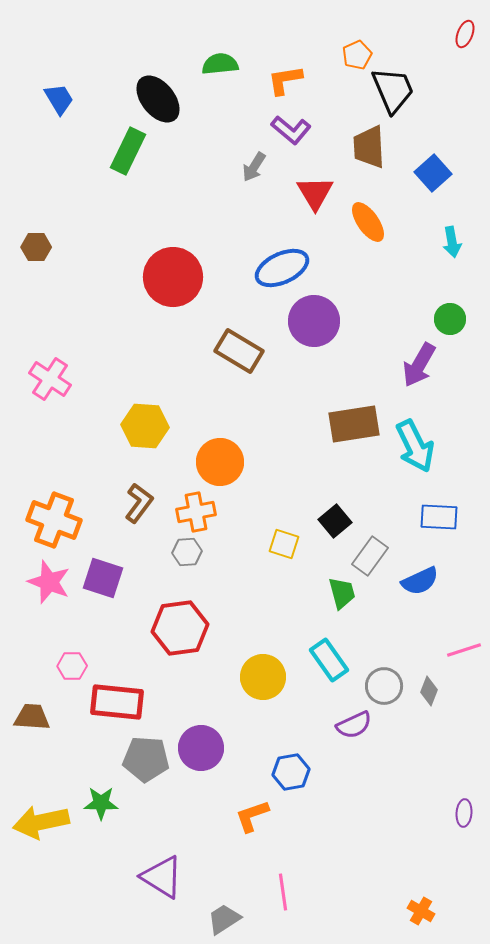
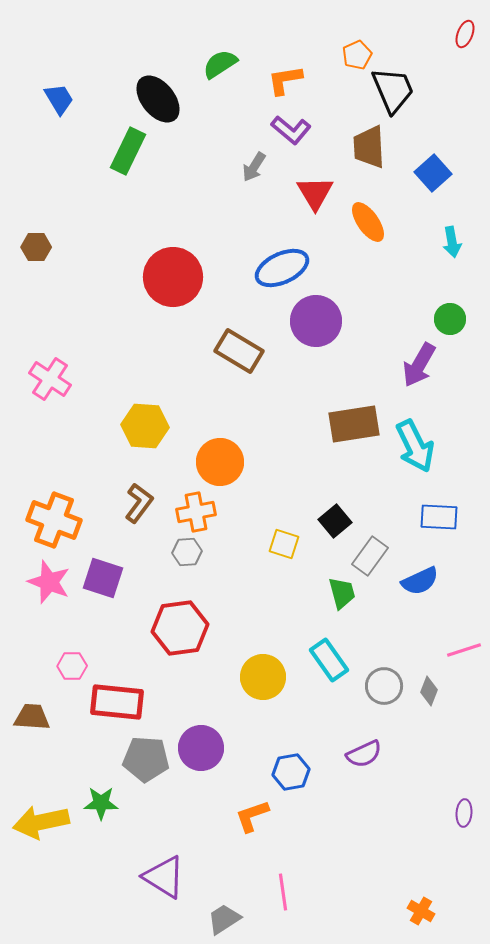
green semicircle at (220, 64): rotated 27 degrees counterclockwise
purple circle at (314, 321): moved 2 px right
purple semicircle at (354, 725): moved 10 px right, 29 px down
purple triangle at (162, 877): moved 2 px right
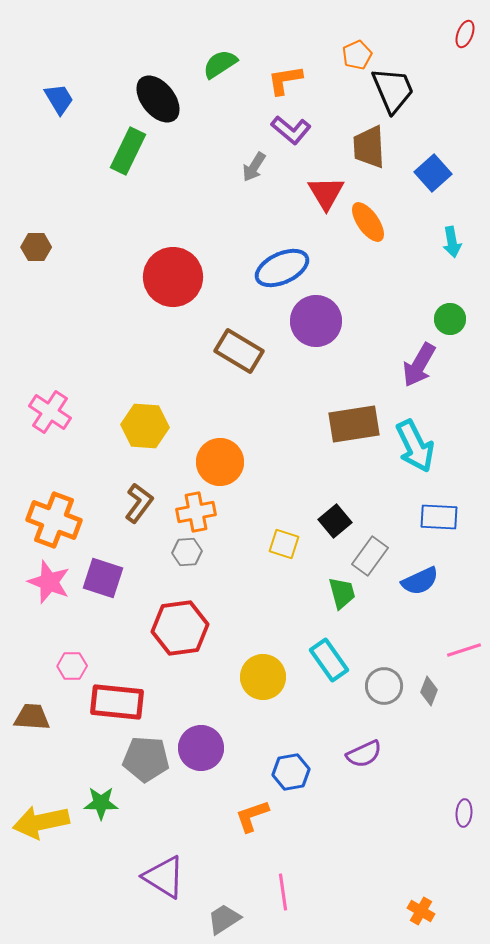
red triangle at (315, 193): moved 11 px right
pink cross at (50, 379): moved 33 px down
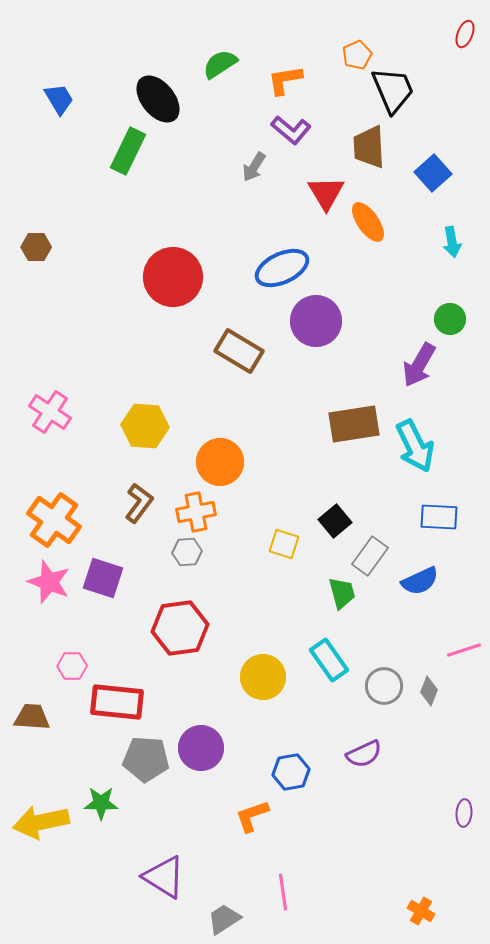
orange cross at (54, 520): rotated 14 degrees clockwise
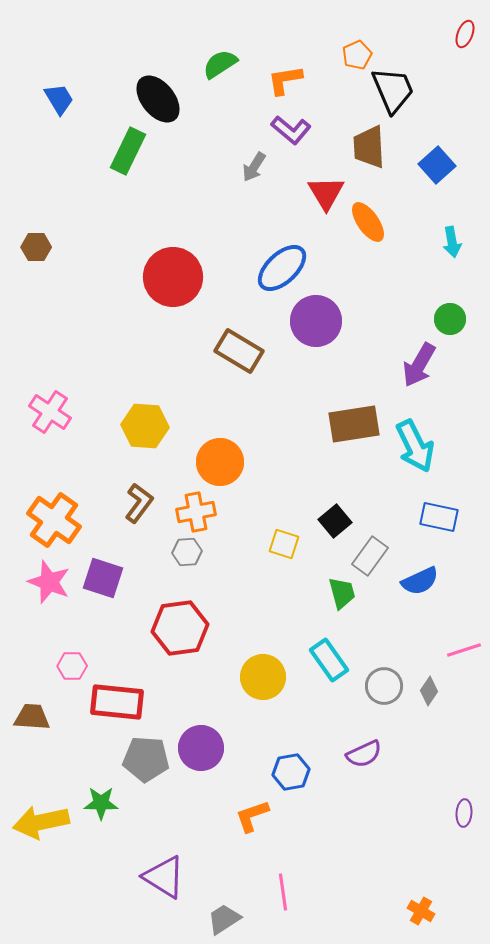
blue square at (433, 173): moved 4 px right, 8 px up
blue ellipse at (282, 268): rotated 18 degrees counterclockwise
blue rectangle at (439, 517): rotated 9 degrees clockwise
gray diamond at (429, 691): rotated 12 degrees clockwise
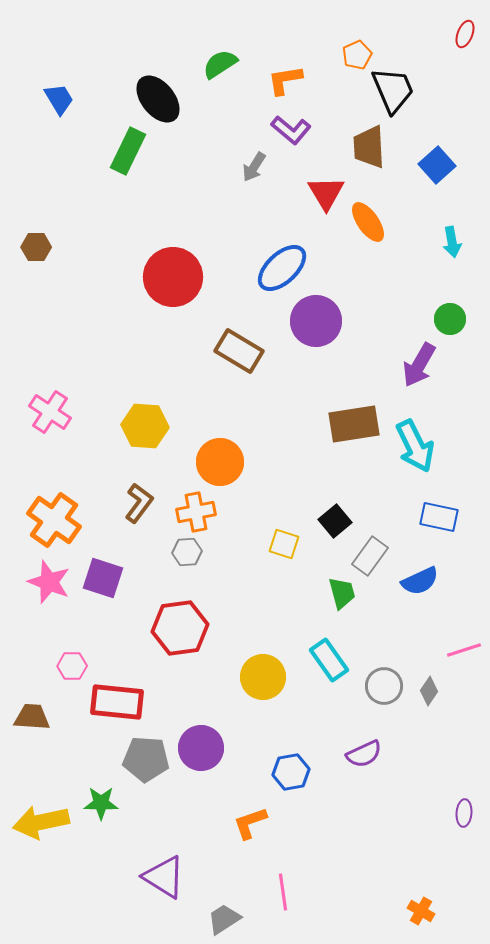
orange L-shape at (252, 816): moved 2 px left, 7 px down
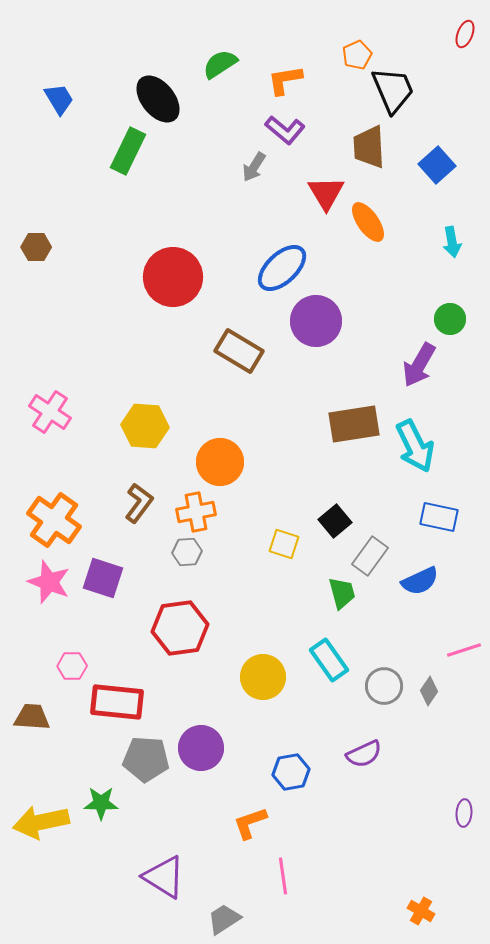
purple L-shape at (291, 130): moved 6 px left
pink line at (283, 892): moved 16 px up
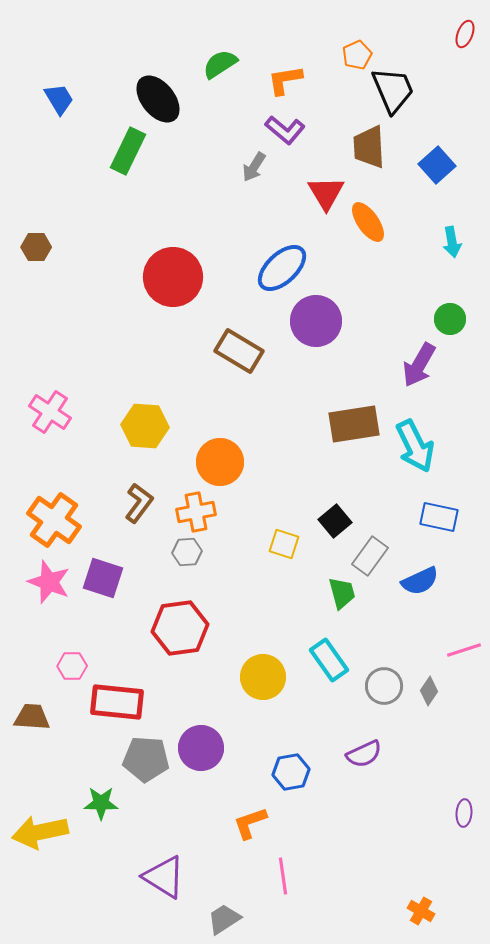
yellow arrow at (41, 822): moved 1 px left, 10 px down
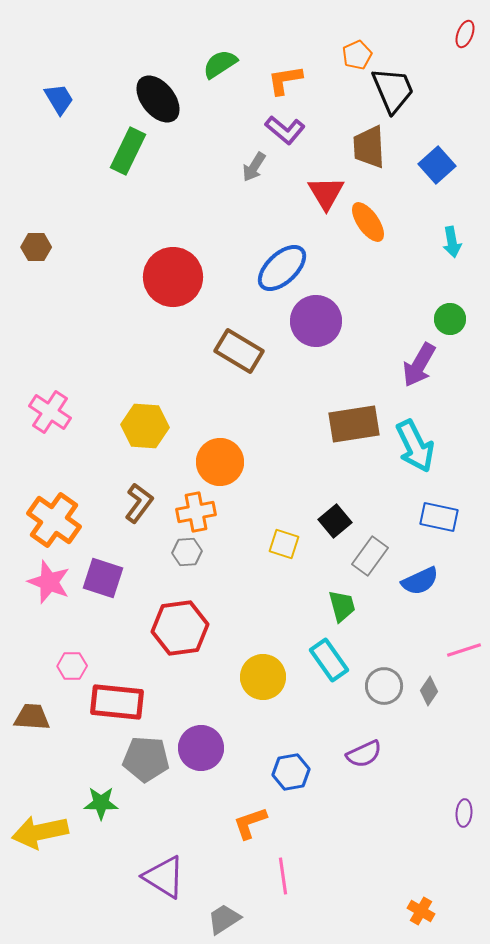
green trapezoid at (342, 593): moved 13 px down
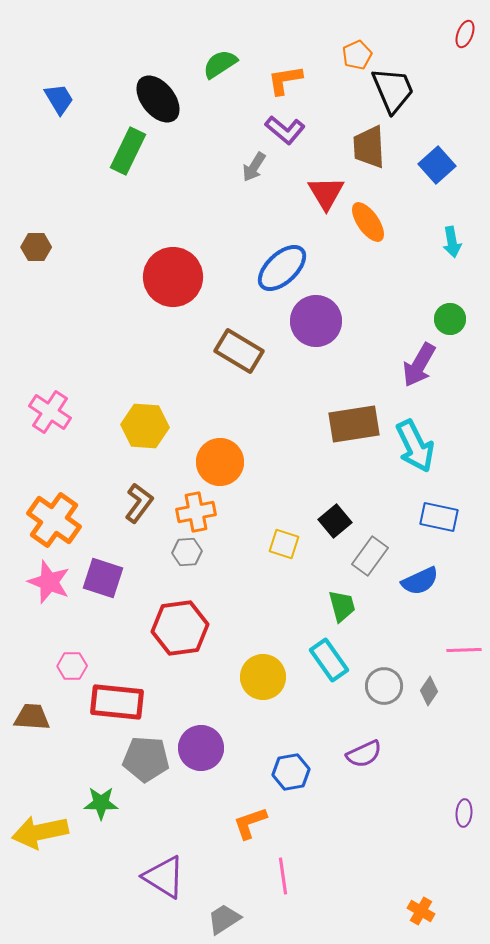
pink line at (464, 650): rotated 16 degrees clockwise
